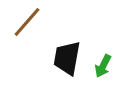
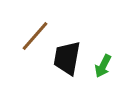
brown line: moved 8 px right, 14 px down
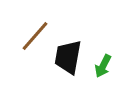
black trapezoid: moved 1 px right, 1 px up
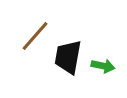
green arrow: rotated 105 degrees counterclockwise
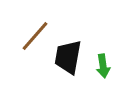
green arrow: rotated 70 degrees clockwise
